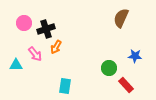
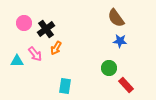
brown semicircle: moved 5 px left; rotated 60 degrees counterclockwise
black cross: rotated 18 degrees counterclockwise
orange arrow: moved 1 px down
blue star: moved 15 px left, 15 px up
cyan triangle: moved 1 px right, 4 px up
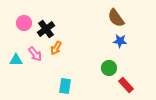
cyan triangle: moved 1 px left, 1 px up
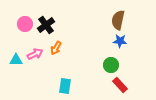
brown semicircle: moved 2 px right, 2 px down; rotated 48 degrees clockwise
pink circle: moved 1 px right, 1 px down
black cross: moved 4 px up
pink arrow: rotated 77 degrees counterclockwise
green circle: moved 2 px right, 3 px up
red rectangle: moved 6 px left
